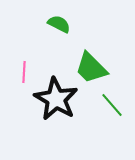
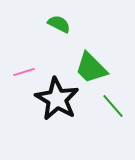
pink line: rotated 70 degrees clockwise
black star: moved 1 px right
green line: moved 1 px right, 1 px down
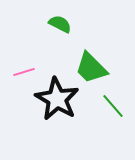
green semicircle: moved 1 px right
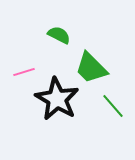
green semicircle: moved 1 px left, 11 px down
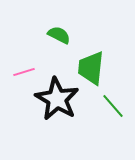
green trapezoid: rotated 51 degrees clockwise
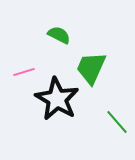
green trapezoid: rotated 18 degrees clockwise
green line: moved 4 px right, 16 px down
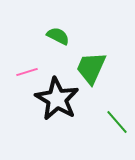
green semicircle: moved 1 px left, 1 px down
pink line: moved 3 px right
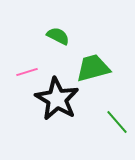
green trapezoid: moved 2 px right; rotated 51 degrees clockwise
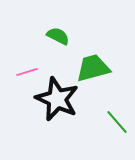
black star: rotated 6 degrees counterclockwise
